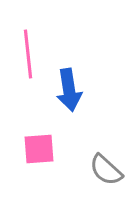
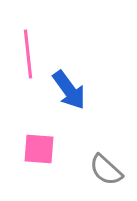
blue arrow: rotated 27 degrees counterclockwise
pink square: rotated 8 degrees clockwise
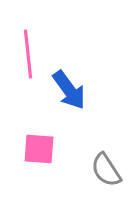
gray semicircle: rotated 15 degrees clockwise
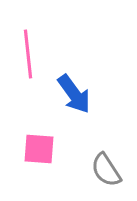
blue arrow: moved 5 px right, 4 px down
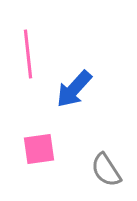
blue arrow: moved 5 px up; rotated 78 degrees clockwise
pink square: rotated 12 degrees counterclockwise
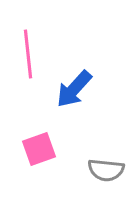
pink square: rotated 12 degrees counterclockwise
gray semicircle: rotated 51 degrees counterclockwise
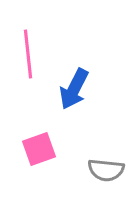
blue arrow: rotated 15 degrees counterclockwise
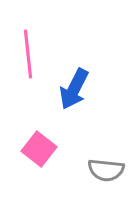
pink square: rotated 32 degrees counterclockwise
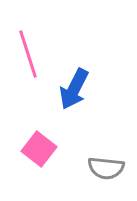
pink line: rotated 12 degrees counterclockwise
gray semicircle: moved 2 px up
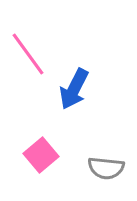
pink line: rotated 18 degrees counterclockwise
pink square: moved 2 px right, 6 px down; rotated 12 degrees clockwise
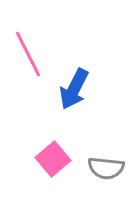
pink line: rotated 9 degrees clockwise
pink square: moved 12 px right, 4 px down
